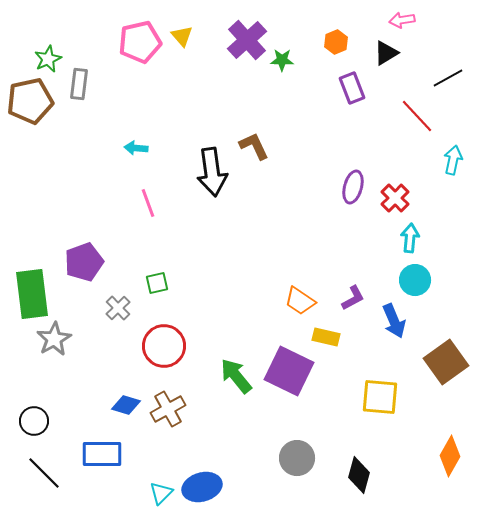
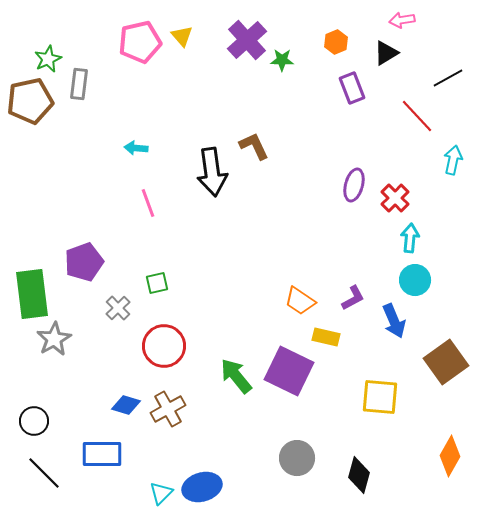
purple ellipse at (353, 187): moved 1 px right, 2 px up
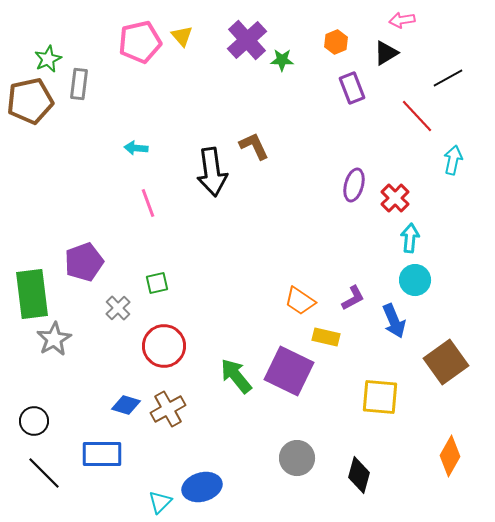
cyan triangle at (161, 493): moved 1 px left, 9 px down
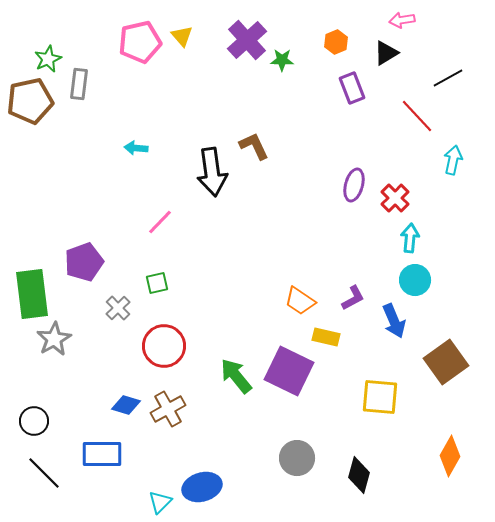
pink line at (148, 203): moved 12 px right, 19 px down; rotated 64 degrees clockwise
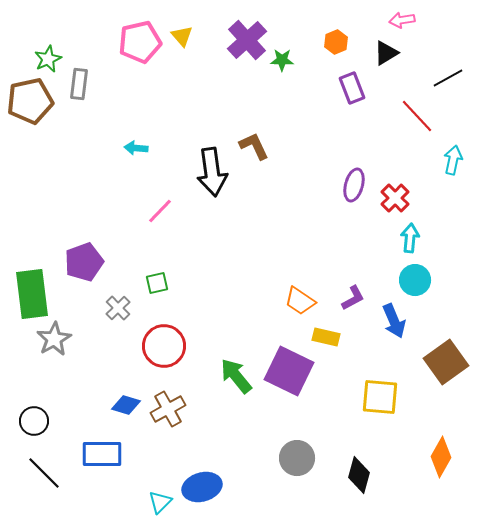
pink line at (160, 222): moved 11 px up
orange diamond at (450, 456): moved 9 px left, 1 px down
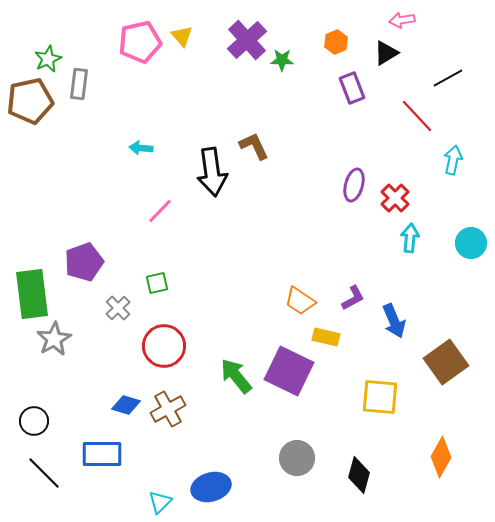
cyan arrow at (136, 148): moved 5 px right
cyan circle at (415, 280): moved 56 px right, 37 px up
blue ellipse at (202, 487): moved 9 px right
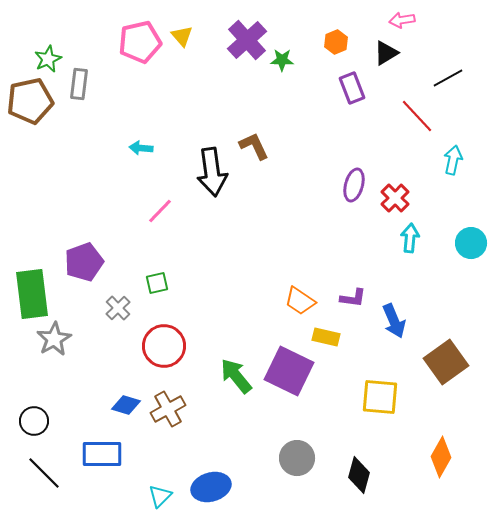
purple L-shape at (353, 298): rotated 36 degrees clockwise
cyan triangle at (160, 502): moved 6 px up
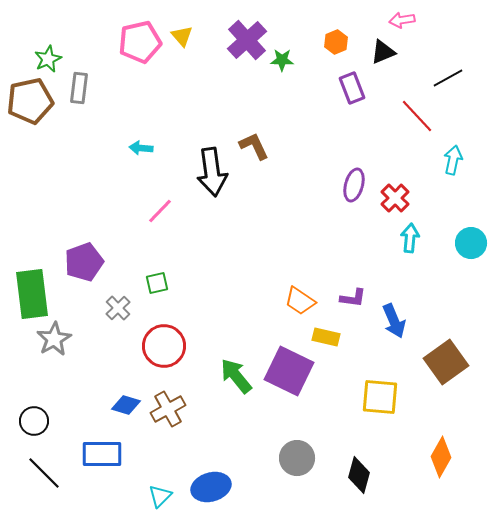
black triangle at (386, 53): moved 3 px left, 1 px up; rotated 8 degrees clockwise
gray rectangle at (79, 84): moved 4 px down
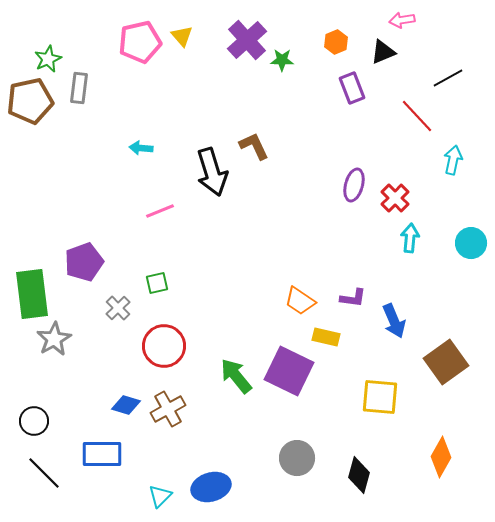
black arrow at (212, 172): rotated 9 degrees counterclockwise
pink line at (160, 211): rotated 24 degrees clockwise
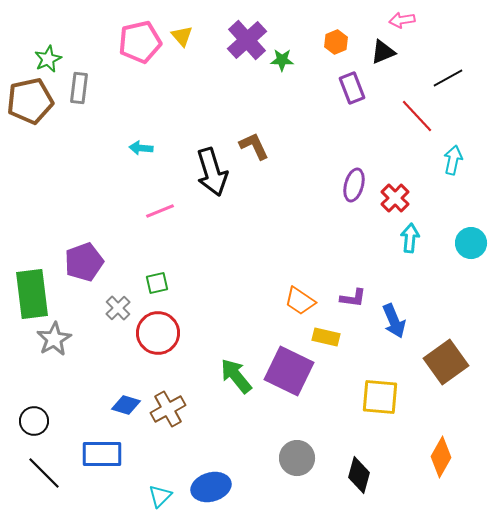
red circle at (164, 346): moved 6 px left, 13 px up
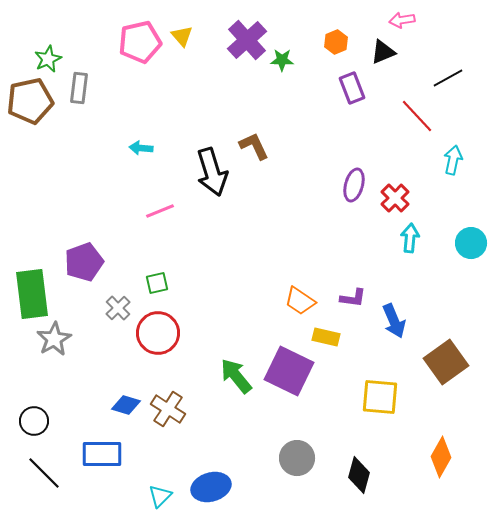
brown cross at (168, 409): rotated 28 degrees counterclockwise
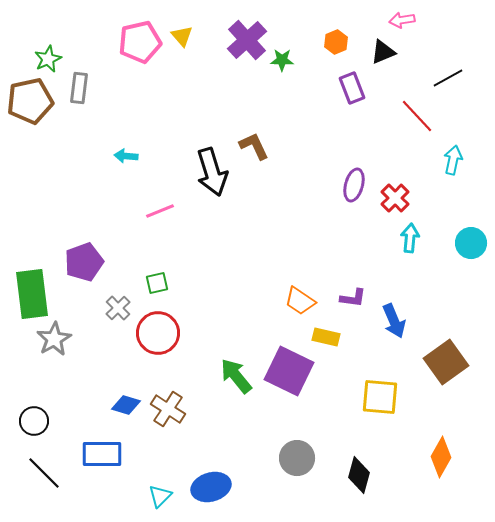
cyan arrow at (141, 148): moved 15 px left, 8 px down
